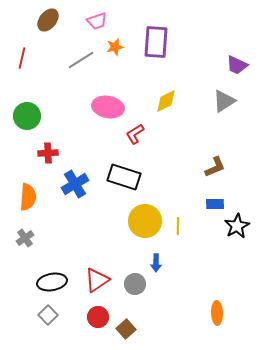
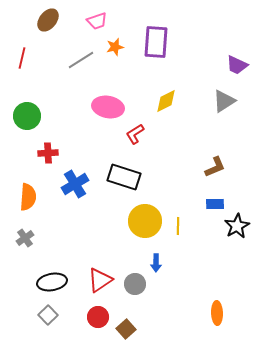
red triangle: moved 3 px right
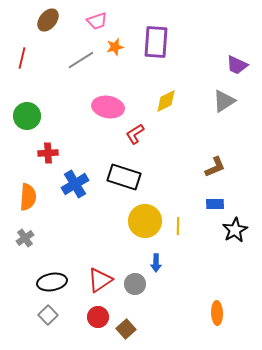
black star: moved 2 px left, 4 px down
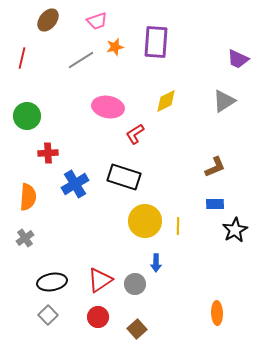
purple trapezoid: moved 1 px right, 6 px up
brown square: moved 11 px right
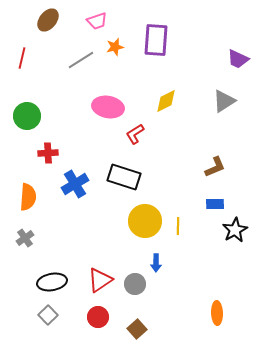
purple rectangle: moved 2 px up
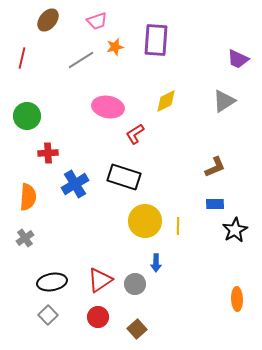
orange ellipse: moved 20 px right, 14 px up
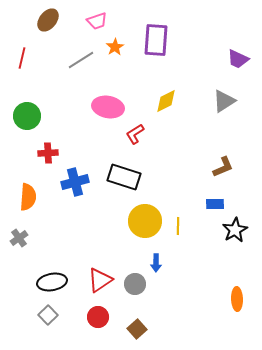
orange star: rotated 18 degrees counterclockwise
brown L-shape: moved 8 px right
blue cross: moved 2 px up; rotated 16 degrees clockwise
gray cross: moved 6 px left
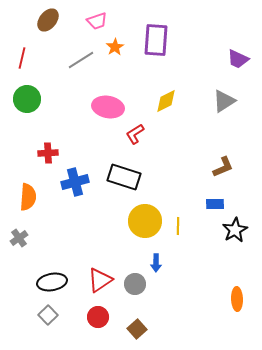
green circle: moved 17 px up
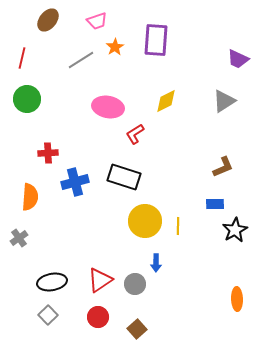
orange semicircle: moved 2 px right
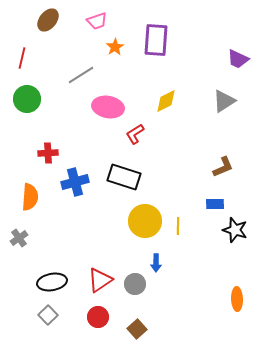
gray line: moved 15 px down
black star: rotated 25 degrees counterclockwise
